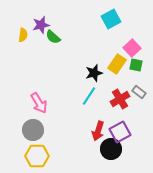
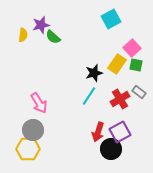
red arrow: moved 1 px down
yellow hexagon: moved 9 px left, 7 px up
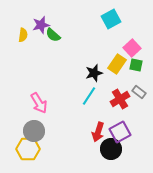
green semicircle: moved 2 px up
gray circle: moved 1 px right, 1 px down
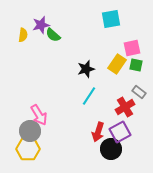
cyan square: rotated 18 degrees clockwise
pink square: rotated 30 degrees clockwise
black star: moved 8 px left, 4 px up
red cross: moved 5 px right, 8 px down
pink arrow: moved 12 px down
gray circle: moved 4 px left
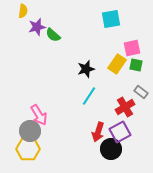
purple star: moved 4 px left, 2 px down
yellow semicircle: moved 24 px up
gray rectangle: moved 2 px right
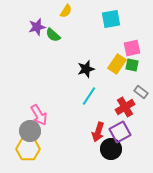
yellow semicircle: moved 43 px right; rotated 24 degrees clockwise
green square: moved 4 px left
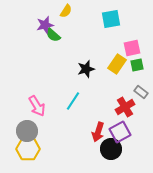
purple star: moved 8 px right, 2 px up
green square: moved 5 px right; rotated 24 degrees counterclockwise
cyan line: moved 16 px left, 5 px down
pink arrow: moved 2 px left, 9 px up
gray circle: moved 3 px left
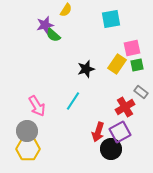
yellow semicircle: moved 1 px up
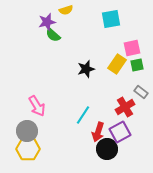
yellow semicircle: rotated 40 degrees clockwise
purple star: moved 2 px right, 3 px up
cyan line: moved 10 px right, 14 px down
black circle: moved 4 px left
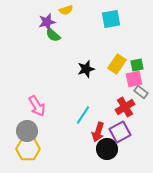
pink square: moved 2 px right, 31 px down
